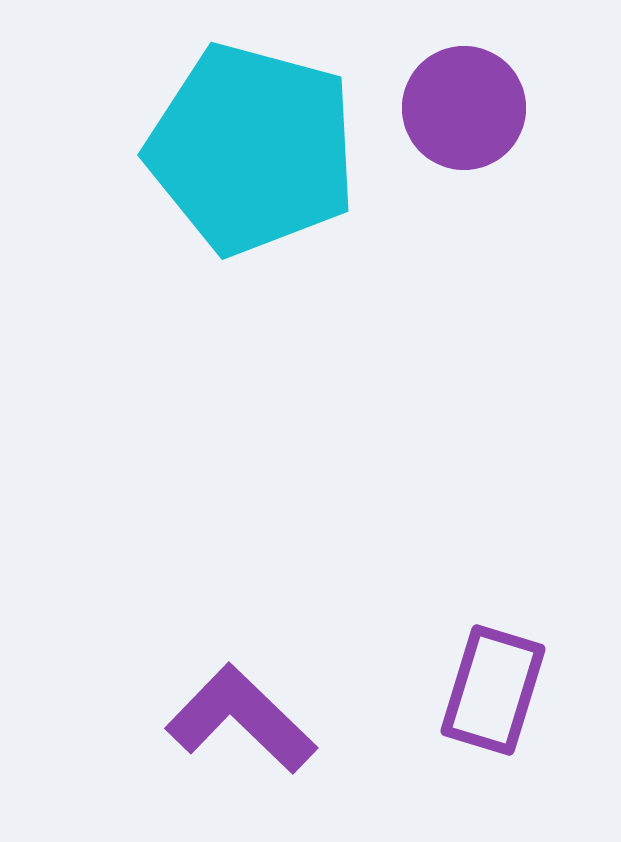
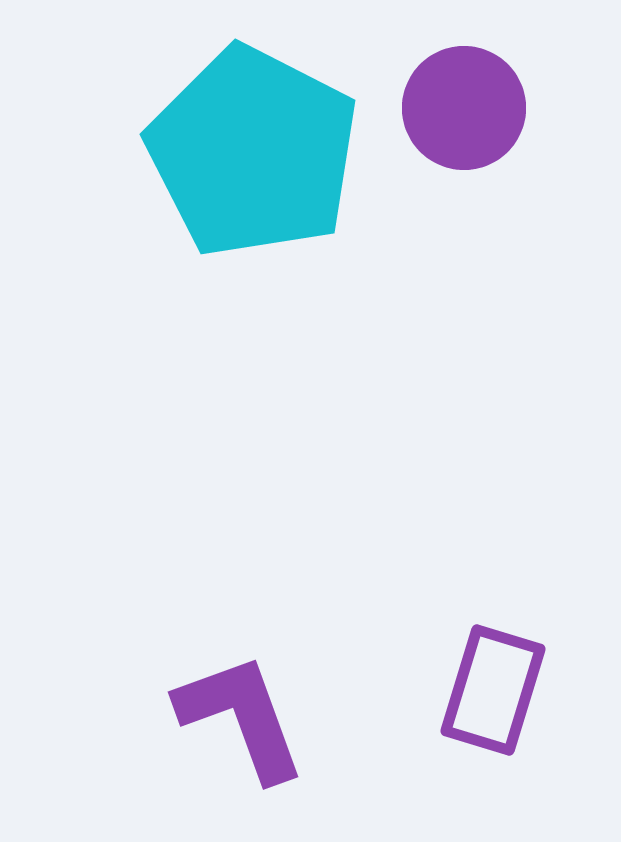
cyan pentagon: moved 1 px right, 3 px down; rotated 12 degrees clockwise
purple L-shape: moved 2 px up; rotated 26 degrees clockwise
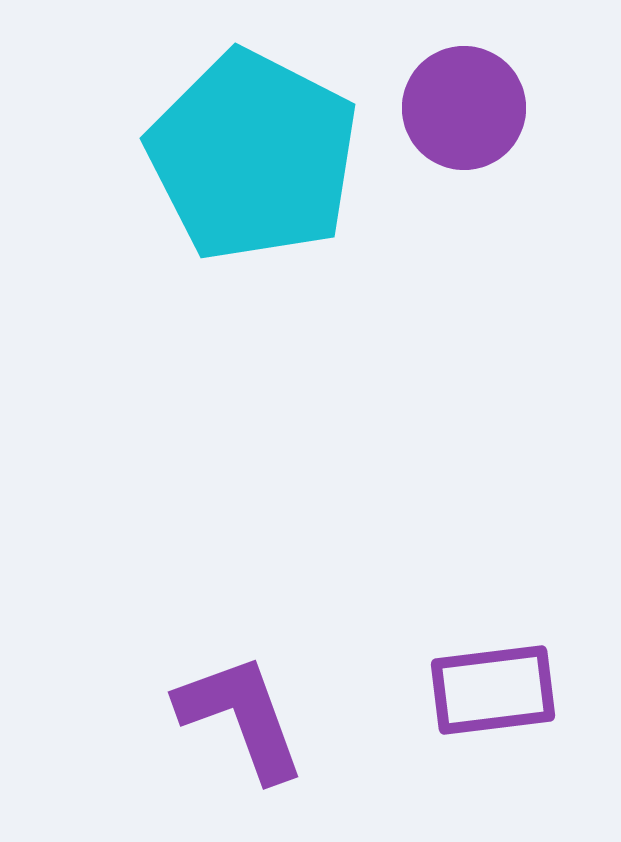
cyan pentagon: moved 4 px down
purple rectangle: rotated 66 degrees clockwise
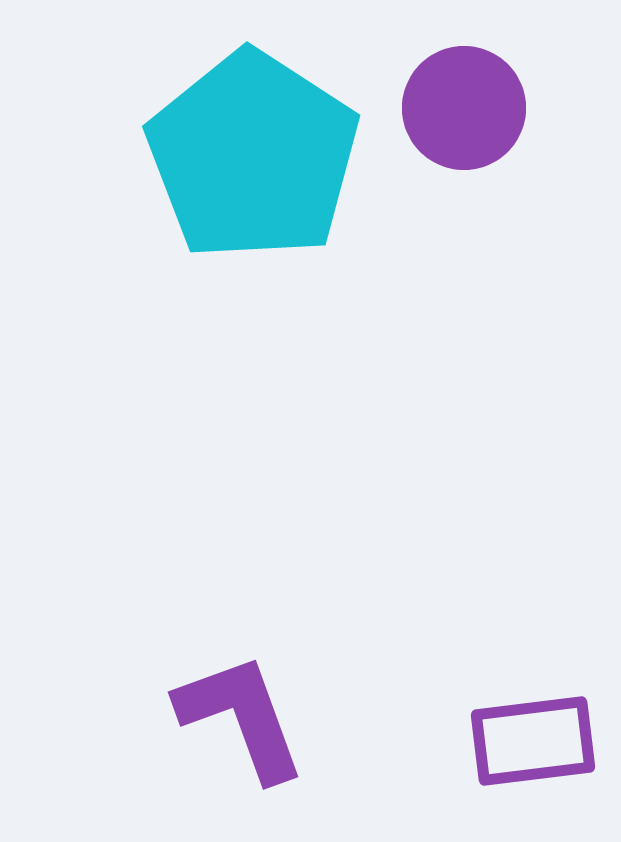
cyan pentagon: rotated 6 degrees clockwise
purple rectangle: moved 40 px right, 51 px down
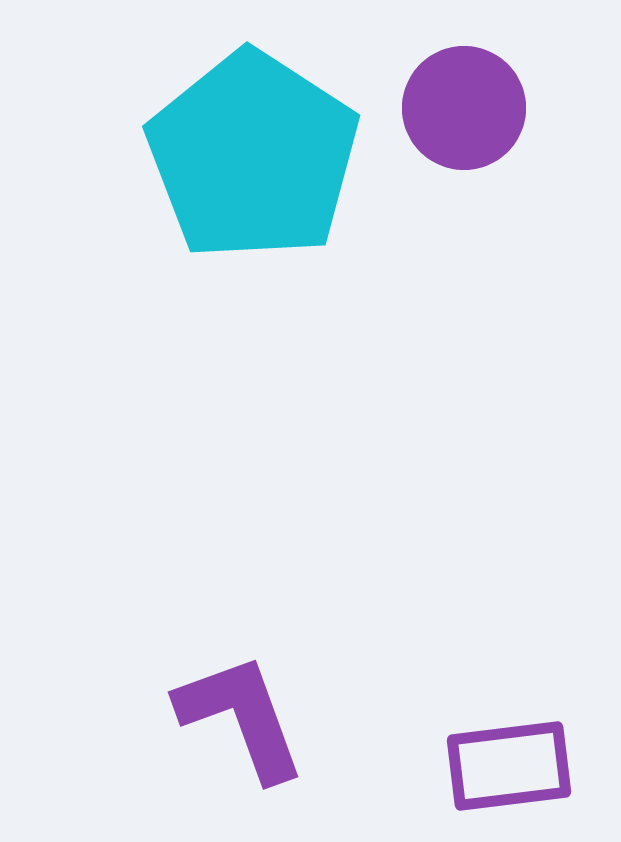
purple rectangle: moved 24 px left, 25 px down
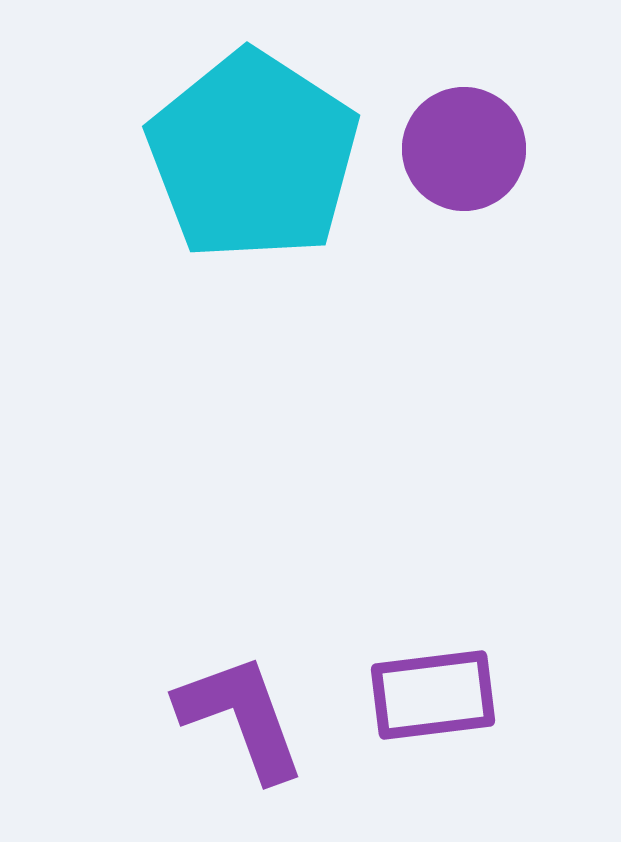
purple circle: moved 41 px down
purple rectangle: moved 76 px left, 71 px up
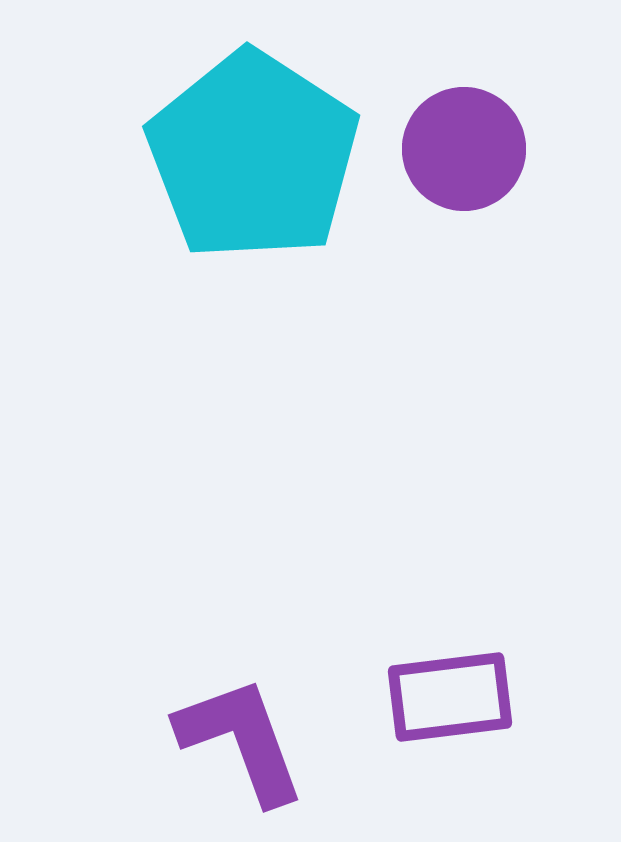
purple rectangle: moved 17 px right, 2 px down
purple L-shape: moved 23 px down
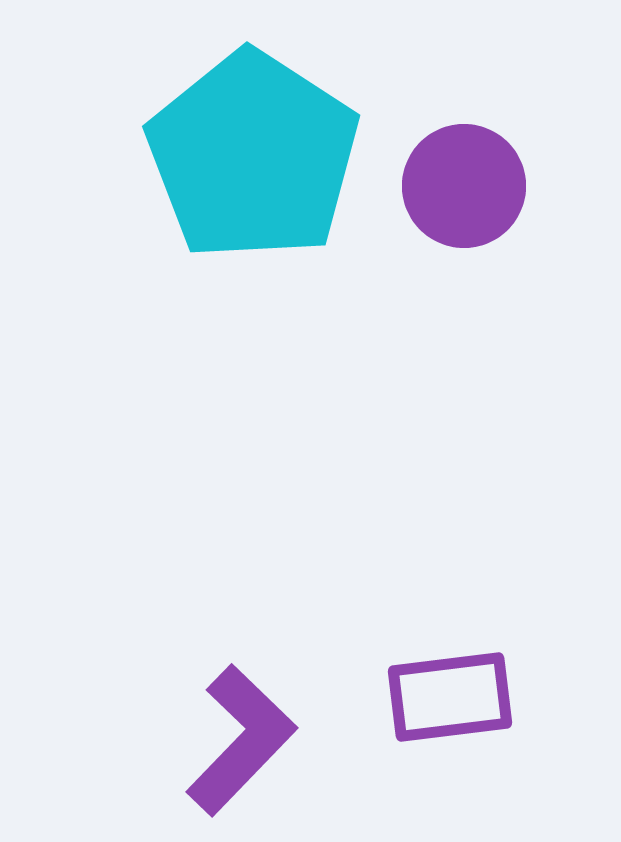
purple circle: moved 37 px down
purple L-shape: rotated 64 degrees clockwise
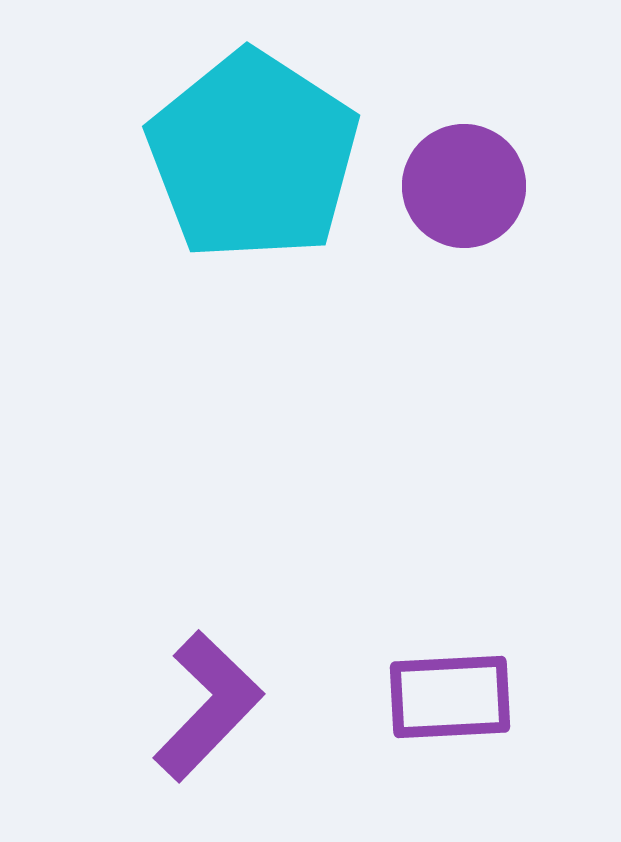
purple rectangle: rotated 4 degrees clockwise
purple L-shape: moved 33 px left, 34 px up
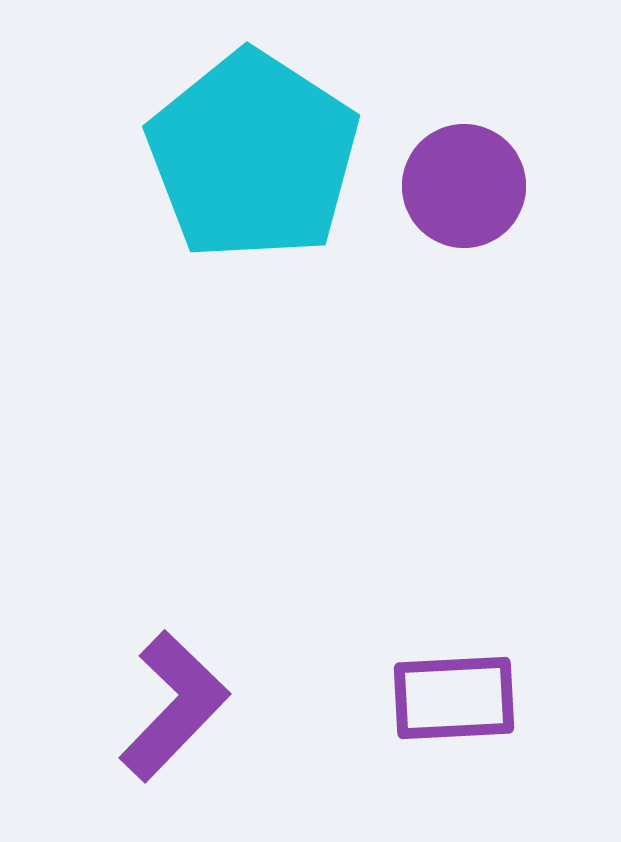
purple rectangle: moved 4 px right, 1 px down
purple L-shape: moved 34 px left
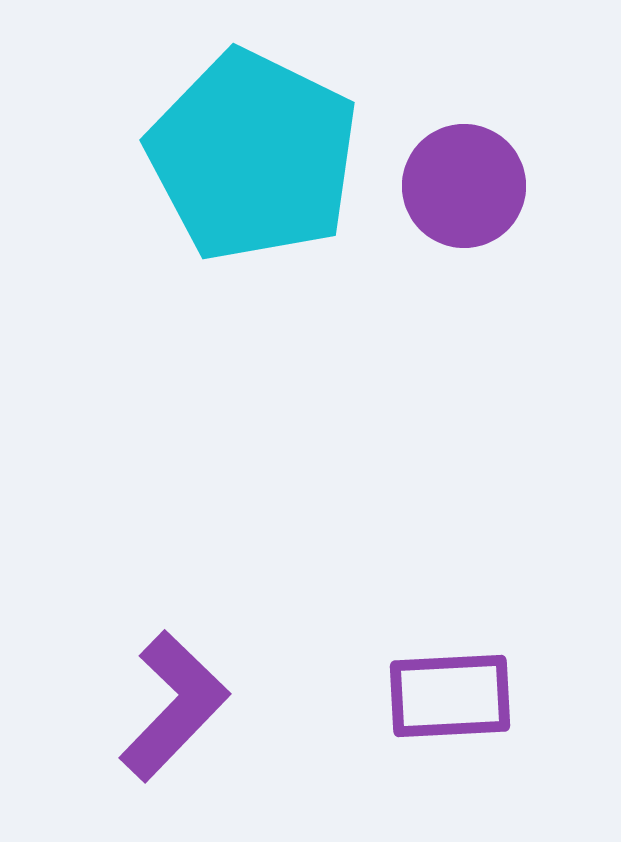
cyan pentagon: rotated 7 degrees counterclockwise
purple rectangle: moved 4 px left, 2 px up
